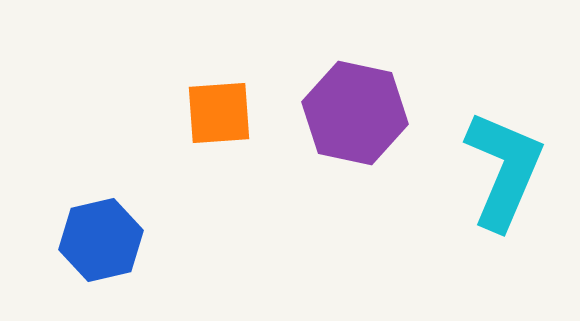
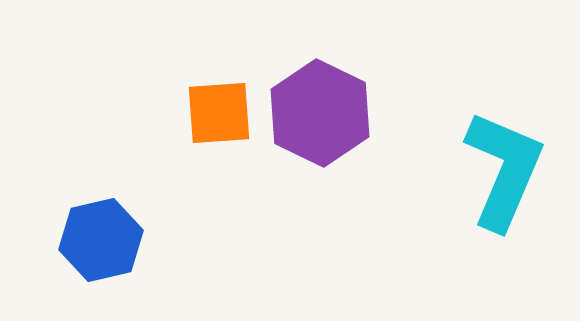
purple hexagon: moved 35 px left; rotated 14 degrees clockwise
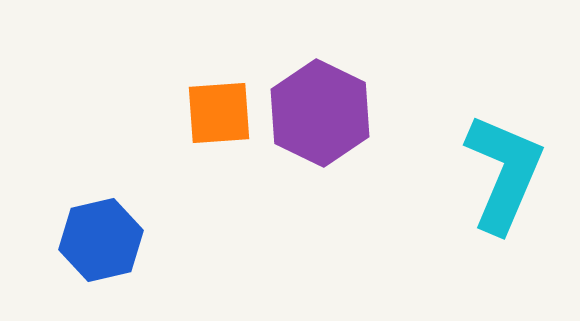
cyan L-shape: moved 3 px down
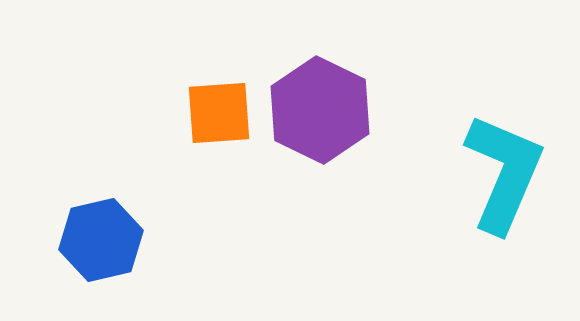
purple hexagon: moved 3 px up
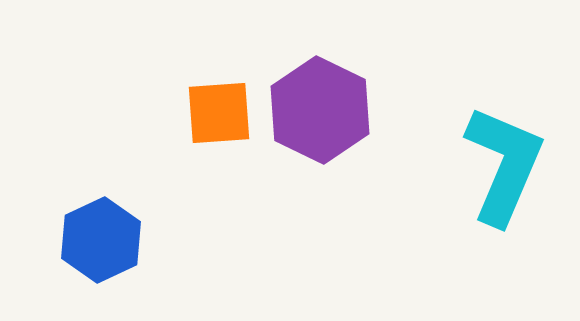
cyan L-shape: moved 8 px up
blue hexagon: rotated 12 degrees counterclockwise
